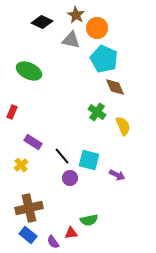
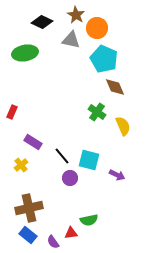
green ellipse: moved 4 px left, 18 px up; rotated 35 degrees counterclockwise
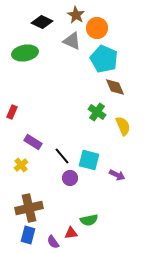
gray triangle: moved 1 px right, 1 px down; rotated 12 degrees clockwise
blue rectangle: rotated 66 degrees clockwise
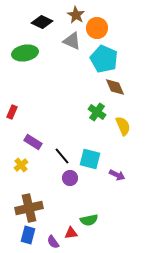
cyan square: moved 1 px right, 1 px up
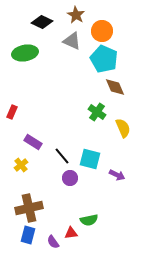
orange circle: moved 5 px right, 3 px down
yellow semicircle: moved 2 px down
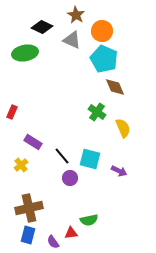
black diamond: moved 5 px down
gray triangle: moved 1 px up
purple arrow: moved 2 px right, 4 px up
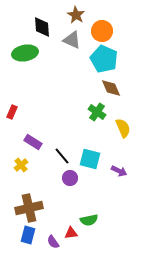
black diamond: rotated 60 degrees clockwise
brown diamond: moved 4 px left, 1 px down
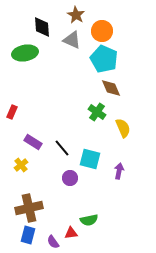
black line: moved 8 px up
purple arrow: rotated 105 degrees counterclockwise
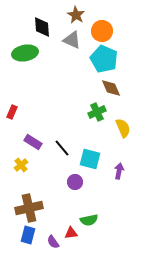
green cross: rotated 30 degrees clockwise
purple circle: moved 5 px right, 4 px down
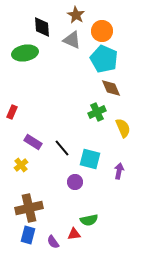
red triangle: moved 3 px right, 1 px down
